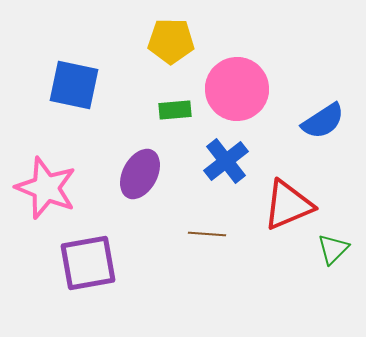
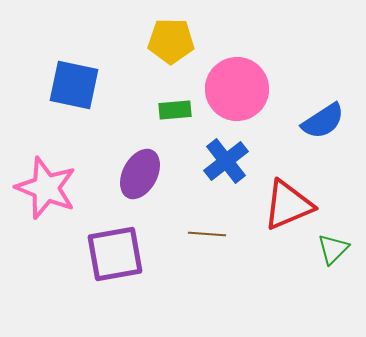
purple square: moved 27 px right, 9 px up
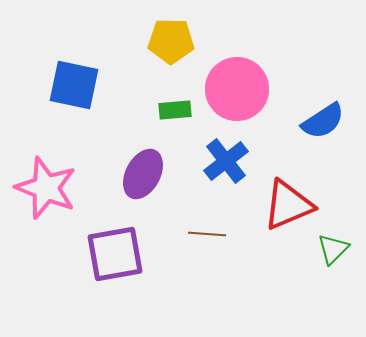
purple ellipse: moved 3 px right
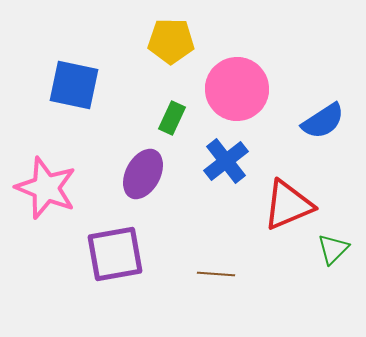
green rectangle: moved 3 px left, 8 px down; rotated 60 degrees counterclockwise
brown line: moved 9 px right, 40 px down
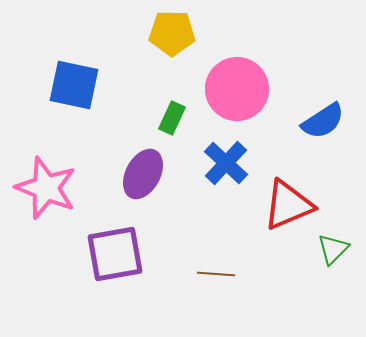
yellow pentagon: moved 1 px right, 8 px up
blue cross: moved 2 px down; rotated 9 degrees counterclockwise
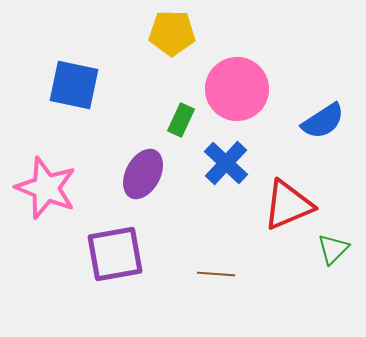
green rectangle: moved 9 px right, 2 px down
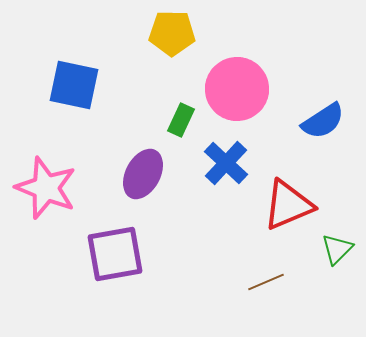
green triangle: moved 4 px right
brown line: moved 50 px right, 8 px down; rotated 27 degrees counterclockwise
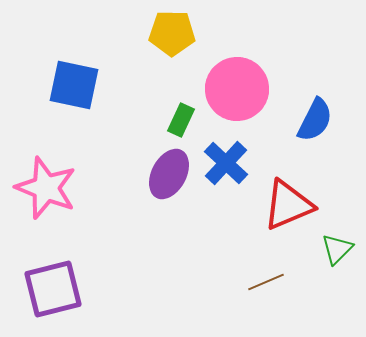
blue semicircle: moved 8 px left, 1 px up; rotated 30 degrees counterclockwise
purple ellipse: moved 26 px right
purple square: moved 62 px left, 35 px down; rotated 4 degrees counterclockwise
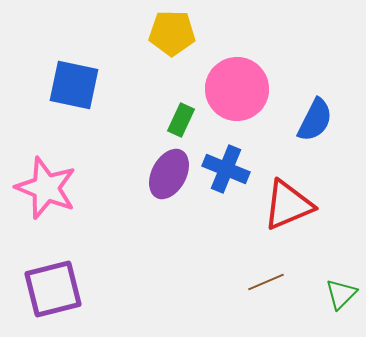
blue cross: moved 6 px down; rotated 21 degrees counterclockwise
green triangle: moved 4 px right, 45 px down
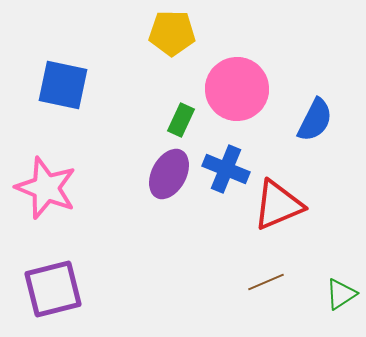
blue square: moved 11 px left
red triangle: moved 10 px left
green triangle: rotated 12 degrees clockwise
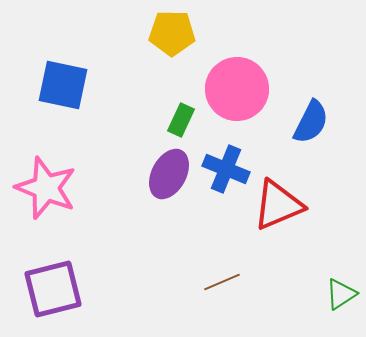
blue semicircle: moved 4 px left, 2 px down
brown line: moved 44 px left
